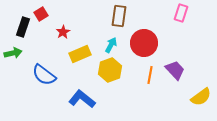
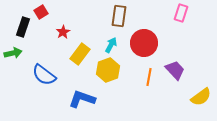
red square: moved 2 px up
yellow rectangle: rotated 30 degrees counterclockwise
yellow hexagon: moved 2 px left
orange line: moved 1 px left, 2 px down
blue L-shape: rotated 20 degrees counterclockwise
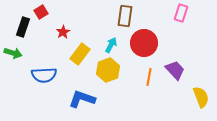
brown rectangle: moved 6 px right
green arrow: rotated 30 degrees clockwise
blue semicircle: rotated 40 degrees counterclockwise
yellow semicircle: rotated 75 degrees counterclockwise
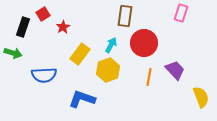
red square: moved 2 px right, 2 px down
red star: moved 5 px up
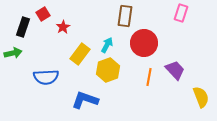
cyan arrow: moved 4 px left
green arrow: rotated 30 degrees counterclockwise
blue semicircle: moved 2 px right, 2 px down
blue L-shape: moved 3 px right, 1 px down
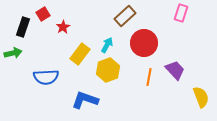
brown rectangle: rotated 40 degrees clockwise
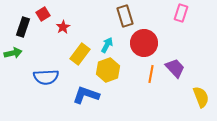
brown rectangle: rotated 65 degrees counterclockwise
purple trapezoid: moved 2 px up
orange line: moved 2 px right, 3 px up
blue L-shape: moved 1 px right, 5 px up
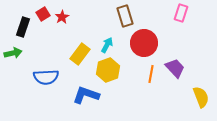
red star: moved 1 px left, 10 px up
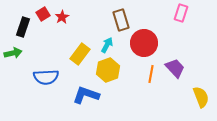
brown rectangle: moved 4 px left, 4 px down
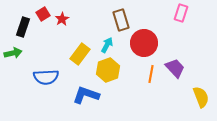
red star: moved 2 px down
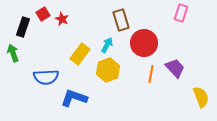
red star: rotated 16 degrees counterclockwise
green arrow: rotated 96 degrees counterclockwise
blue L-shape: moved 12 px left, 3 px down
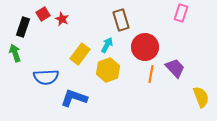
red circle: moved 1 px right, 4 px down
green arrow: moved 2 px right
